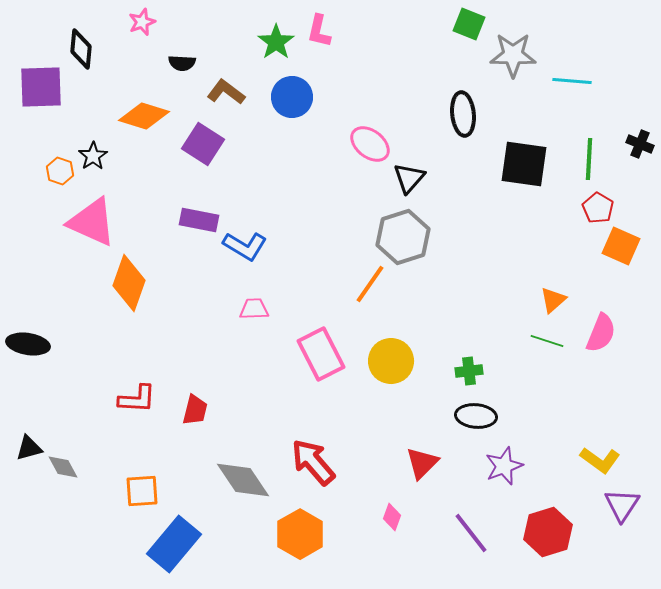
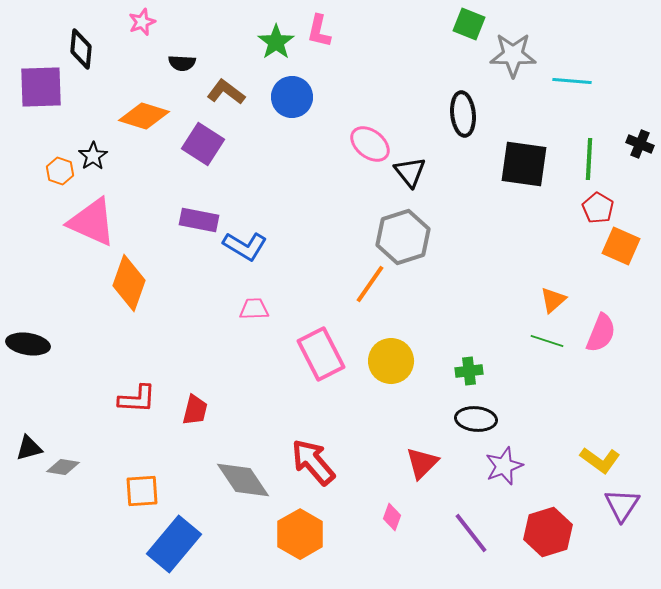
black triangle at (409, 178): moved 1 px right, 6 px up; rotated 20 degrees counterclockwise
black ellipse at (476, 416): moved 3 px down
gray diamond at (63, 467): rotated 52 degrees counterclockwise
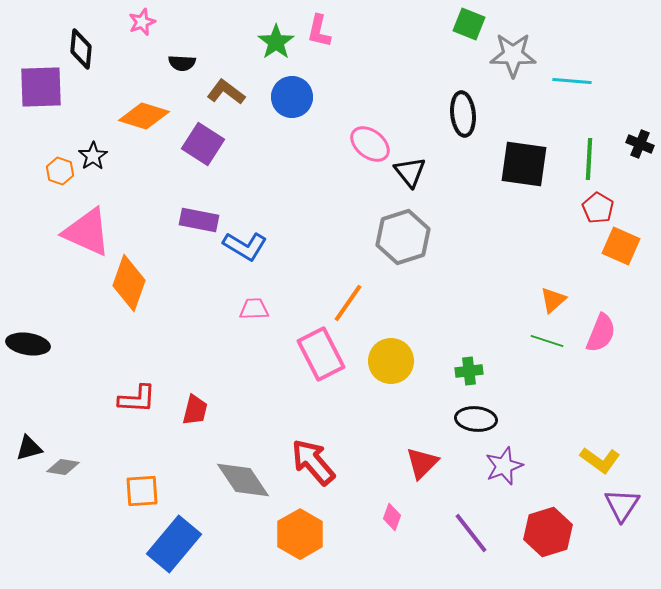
pink triangle at (92, 222): moved 5 px left, 10 px down
orange line at (370, 284): moved 22 px left, 19 px down
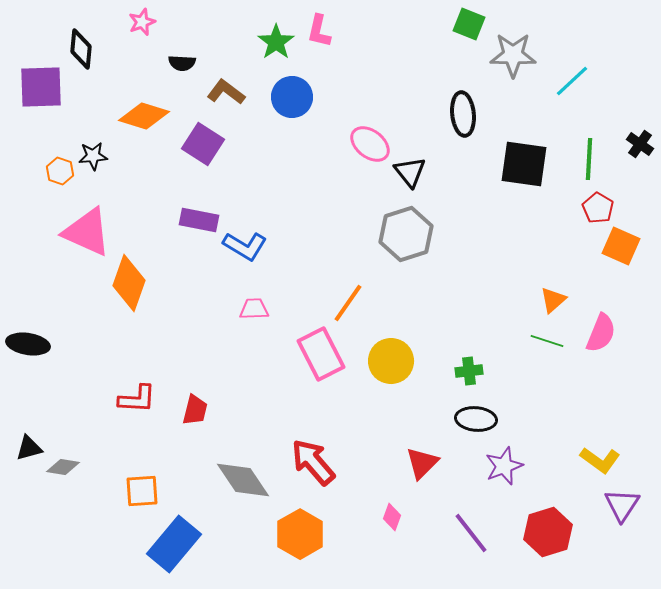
cyan line at (572, 81): rotated 48 degrees counterclockwise
black cross at (640, 144): rotated 12 degrees clockwise
black star at (93, 156): rotated 28 degrees clockwise
gray hexagon at (403, 237): moved 3 px right, 3 px up
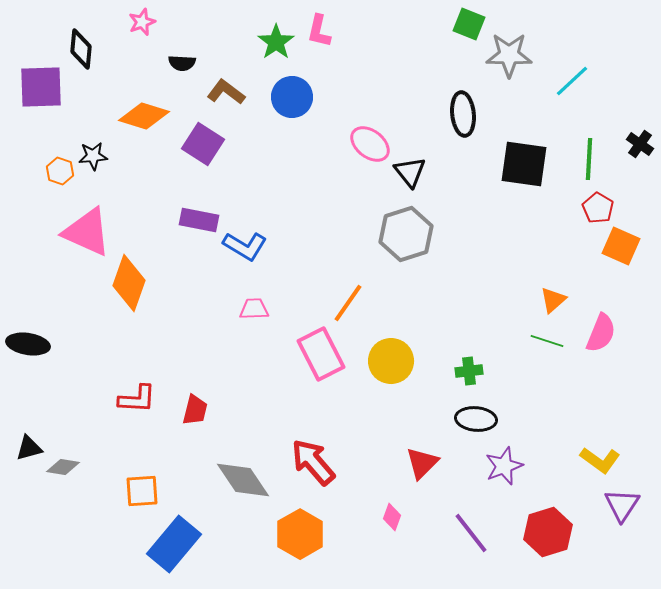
gray star at (513, 55): moved 4 px left
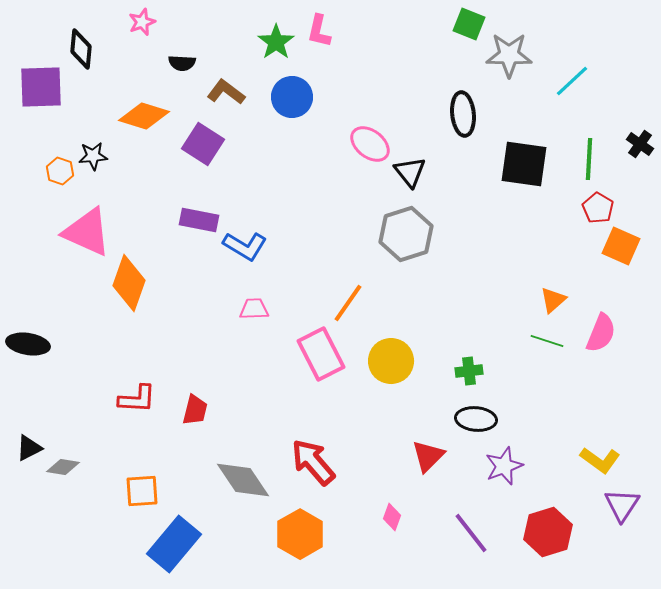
black triangle at (29, 448): rotated 12 degrees counterclockwise
red triangle at (422, 463): moved 6 px right, 7 px up
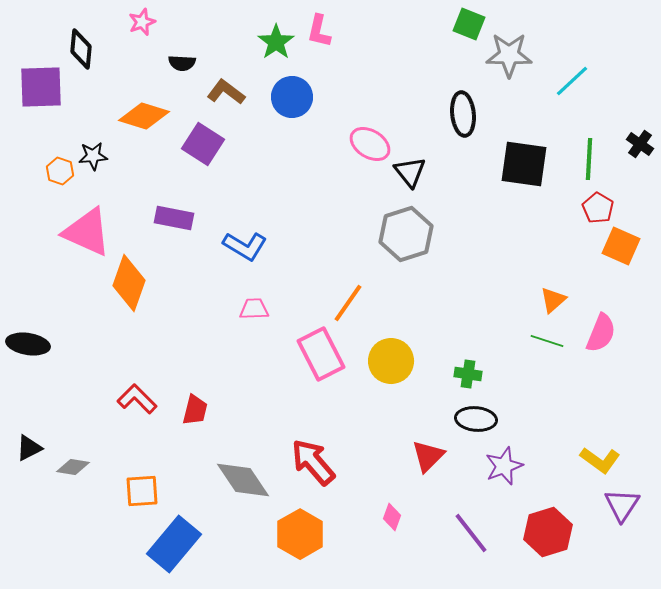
pink ellipse at (370, 144): rotated 6 degrees counterclockwise
purple rectangle at (199, 220): moved 25 px left, 2 px up
green cross at (469, 371): moved 1 px left, 3 px down; rotated 16 degrees clockwise
red L-shape at (137, 399): rotated 138 degrees counterclockwise
gray diamond at (63, 467): moved 10 px right
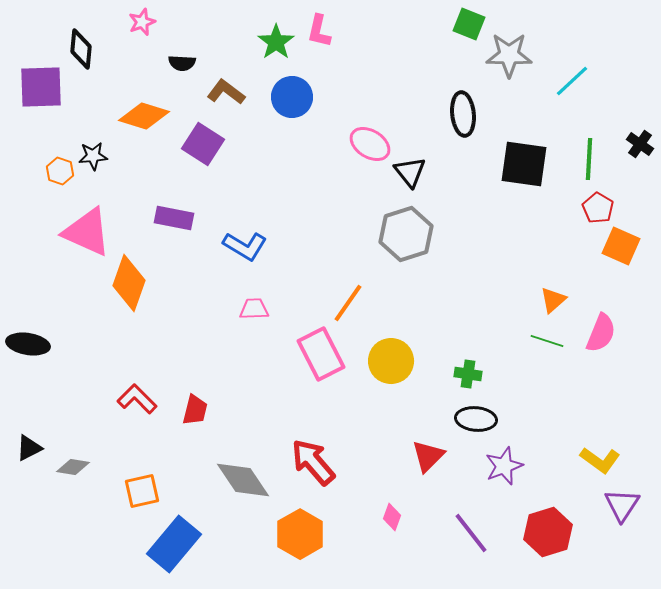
orange square at (142, 491): rotated 9 degrees counterclockwise
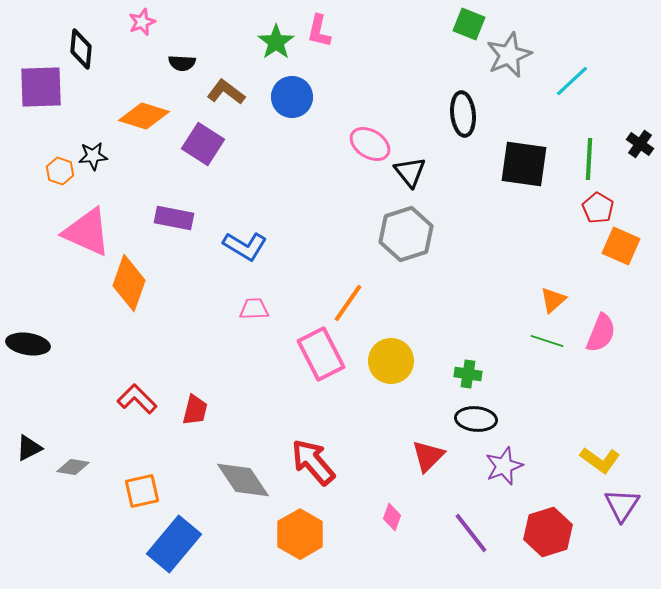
gray star at (509, 55): rotated 24 degrees counterclockwise
